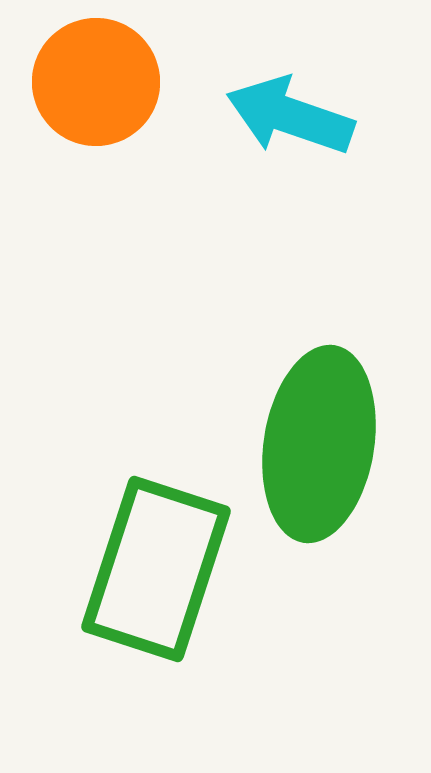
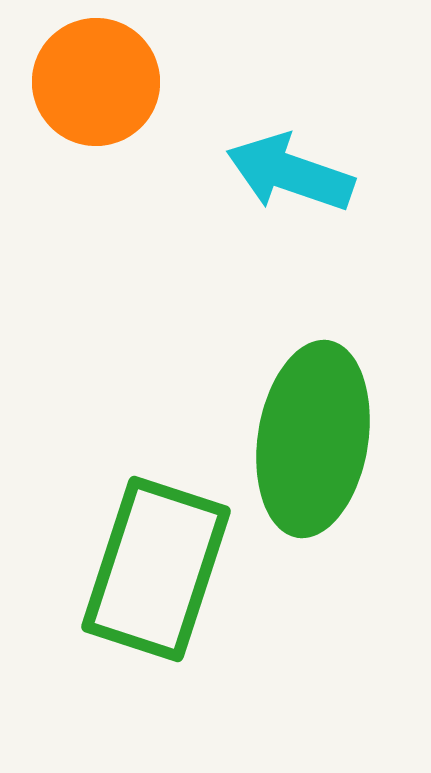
cyan arrow: moved 57 px down
green ellipse: moved 6 px left, 5 px up
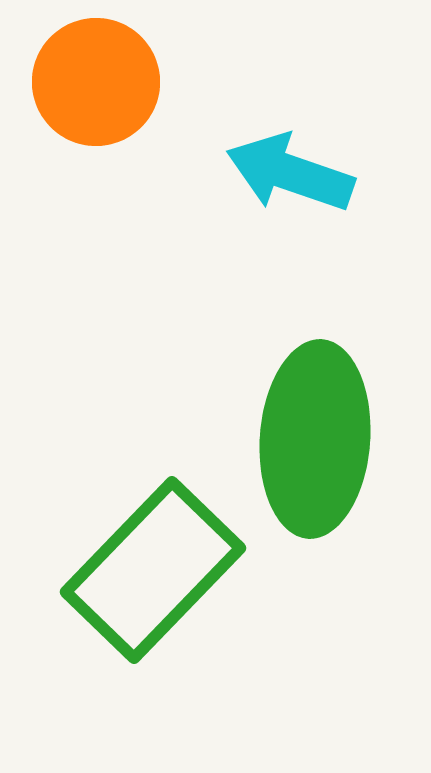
green ellipse: moved 2 px right; rotated 5 degrees counterclockwise
green rectangle: moved 3 px left, 1 px down; rotated 26 degrees clockwise
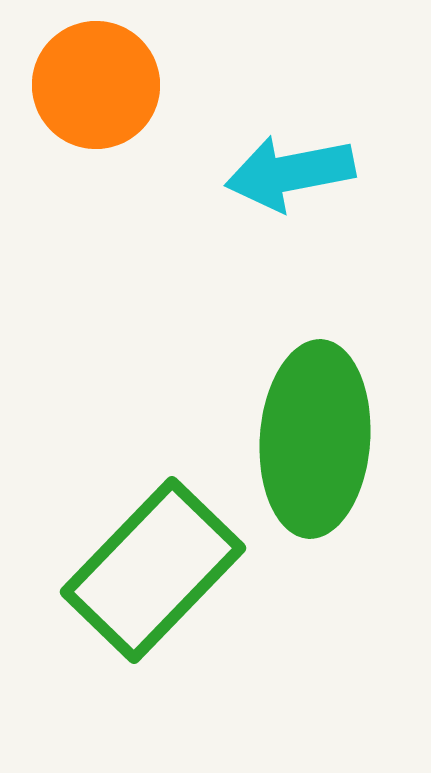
orange circle: moved 3 px down
cyan arrow: rotated 30 degrees counterclockwise
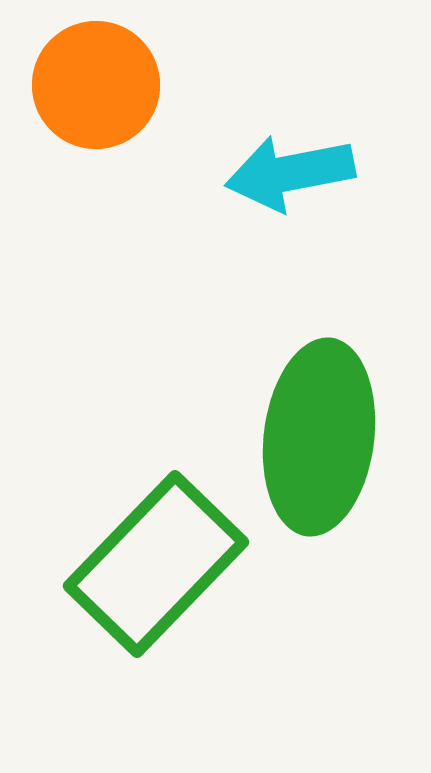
green ellipse: moved 4 px right, 2 px up; rotated 3 degrees clockwise
green rectangle: moved 3 px right, 6 px up
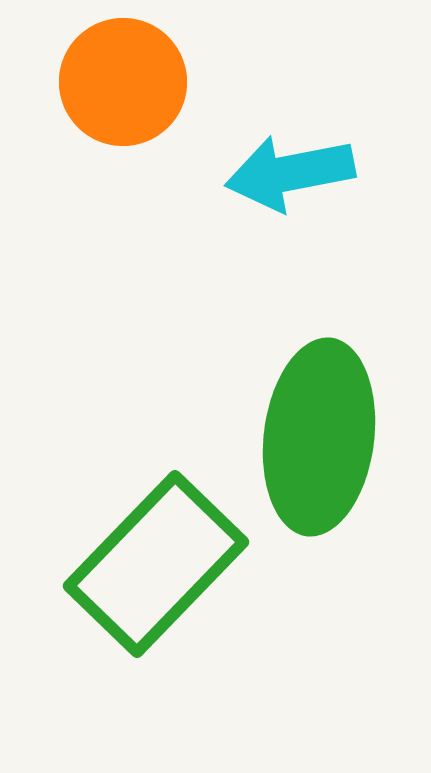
orange circle: moved 27 px right, 3 px up
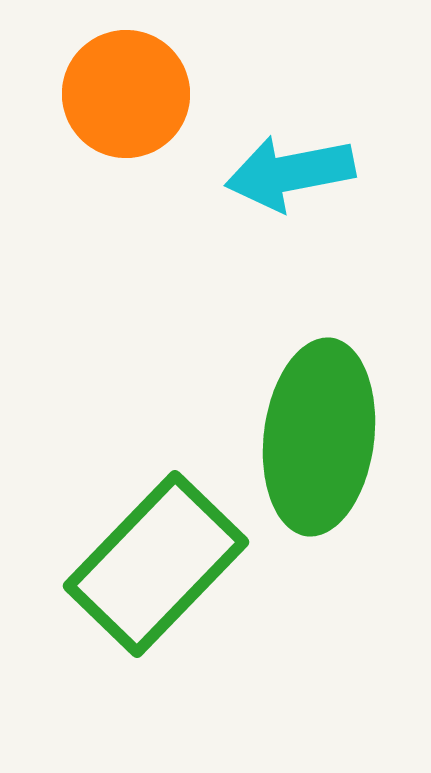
orange circle: moved 3 px right, 12 px down
